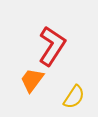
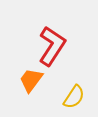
orange trapezoid: moved 1 px left
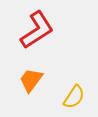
red L-shape: moved 15 px left, 16 px up; rotated 24 degrees clockwise
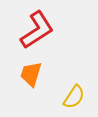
orange trapezoid: moved 6 px up; rotated 20 degrees counterclockwise
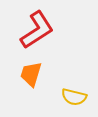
yellow semicircle: rotated 70 degrees clockwise
